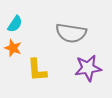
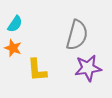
gray semicircle: moved 6 px right, 2 px down; rotated 84 degrees counterclockwise
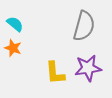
cyan semicircle: rotated 84 degrees counterclockwise
gray semicircle: moved 7 px right, 9 px up
yellow L-shape: moved 18 px right, 3 px down
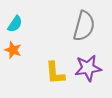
cyan semicircle: rotated 84 degrees clockwise
orange star: moved 2 px down
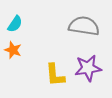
gray semicircle: rotated 96 degrees counterclockwise
yellow L-shape: moved 2 px down
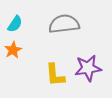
gray semicircle: moved 20 px left, 2 px up; rotated 16 degrees counterclockwise
orange star: rotated 24 degrees clockwise
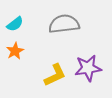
cyan semicircle: rotated 18 degrees clockwise
orange star: moved 2 px right, 1 px down
yellow L-shape: rotated 110 degrees counterclockwise
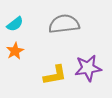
yellow L-shape: rotated 15 degrees clockwise
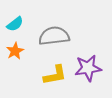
gray semicircle: moved 10 px left, 12 px down
